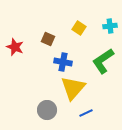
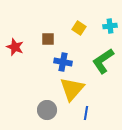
brown square: rotated 24 degrees counterclockwise
yellow triangle: moved 1 px left, 1 px down
blue line: rotated 56 degrees counterclockwise
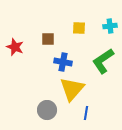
yellow square: rotated 32 degrees counterclockwise
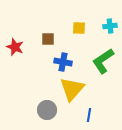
blue line: moved 3 px right, 2 px down
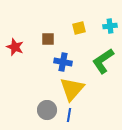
yellow square: rotated 16 degrees counterclockwise
blue line: moved 20 px left
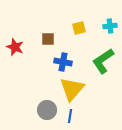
blue line: moved 1 px right, 1 px down
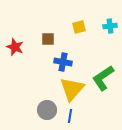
yellow square: moved 1 px up
green L-shape: moved 17 px down
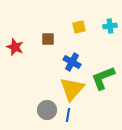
blue cross: moved 9 px right; rotated 18 degrees clockwise
green L-shape: rotated 12 degrees clockwise
blue line: moved 2 px left, 1 px up
